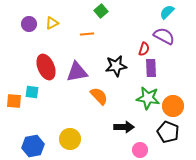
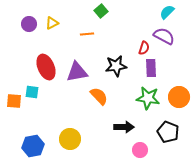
red semicircle: moved 1 px up
orange circle: moved 6 px right, 9 px up
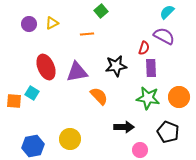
cyan square: moved 1 px down; rotated 24 degrees clockwise
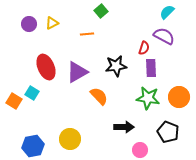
purple triangle: rotated 20 degrees counterclockwise
orange square: rotated 28 degrees clockwise
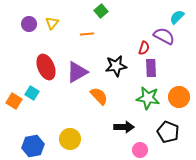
cyan semicircle: moved 10 px right, 5 px down
yellow triangle: rotated 24 degrees counterclockwise
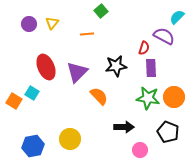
purple triangle: rotated 15 degrees counterclockwise
orange circle: moved 5 px left
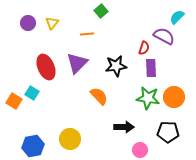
purple circle: moved 1 px left, 1 px up
purple triangle: moved 9 px up
black pentagon: rotated 20 degrees counterclockwise
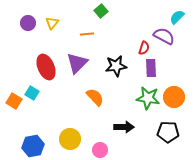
orange semicircle: moved 4 px left, 1 px down
pink circle: moved 40 px left
